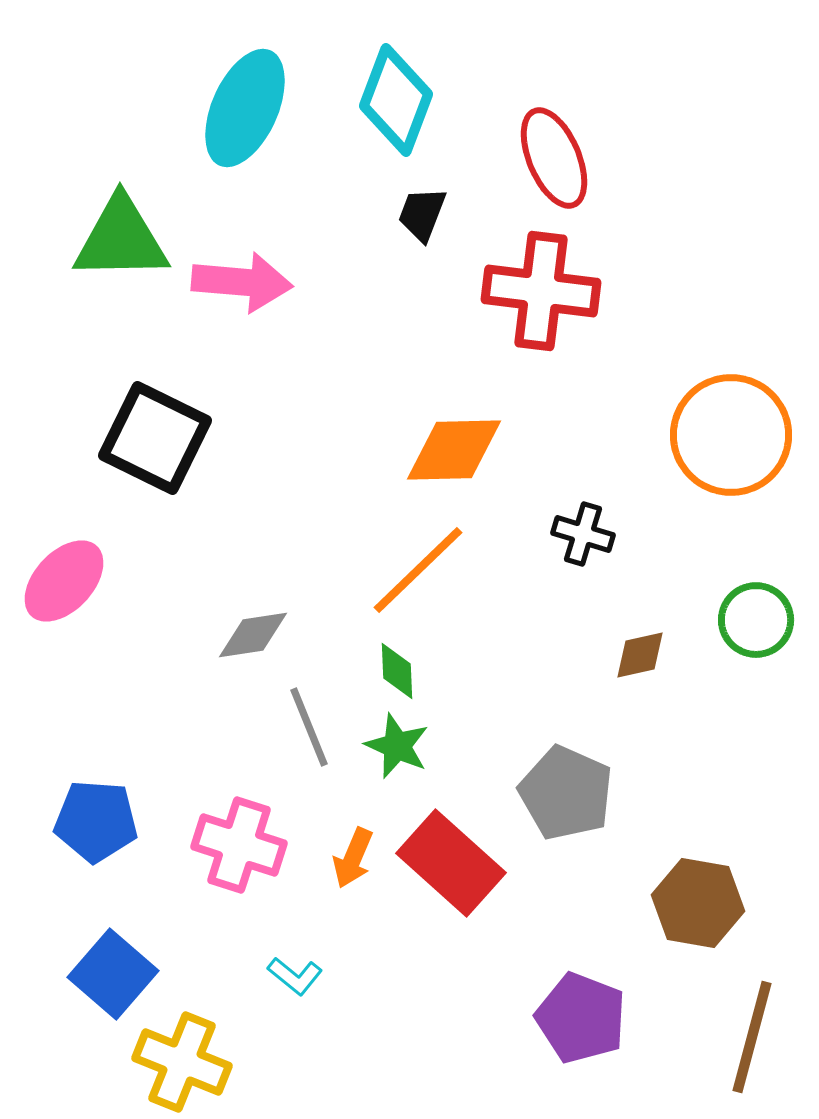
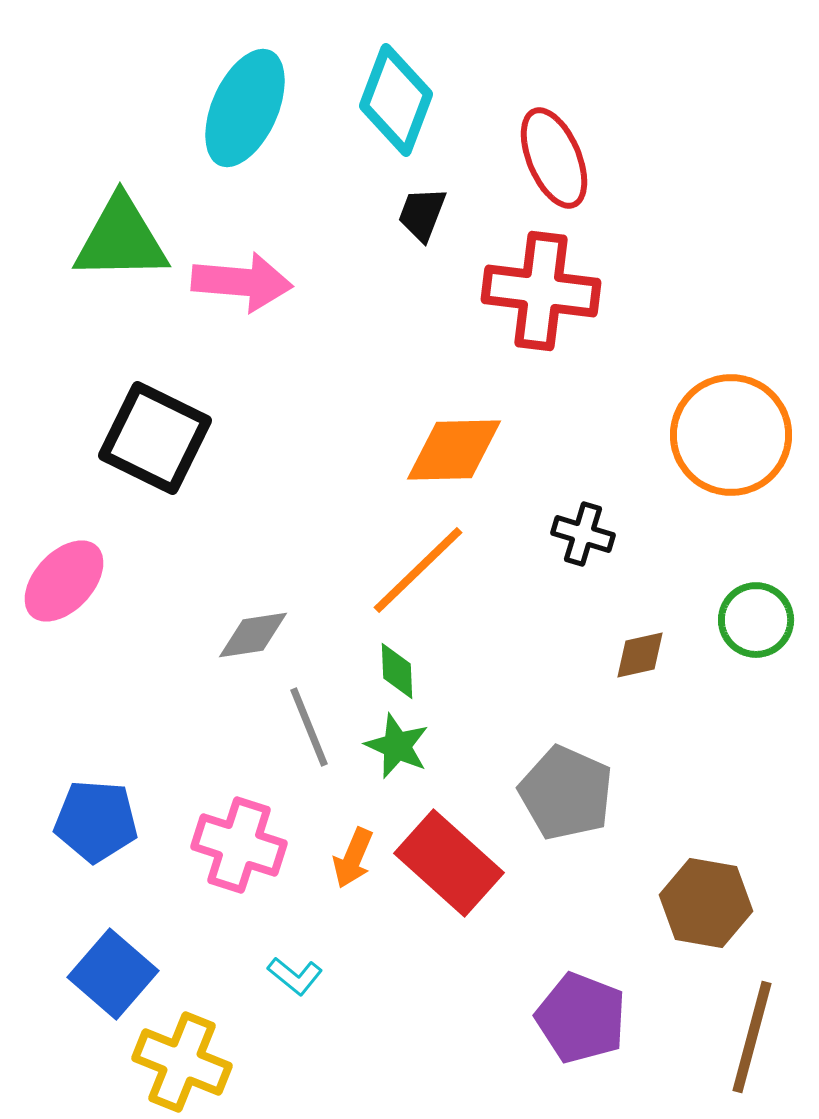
red rectangle: moved 2 px left
brown hexagon: moved 8 px right
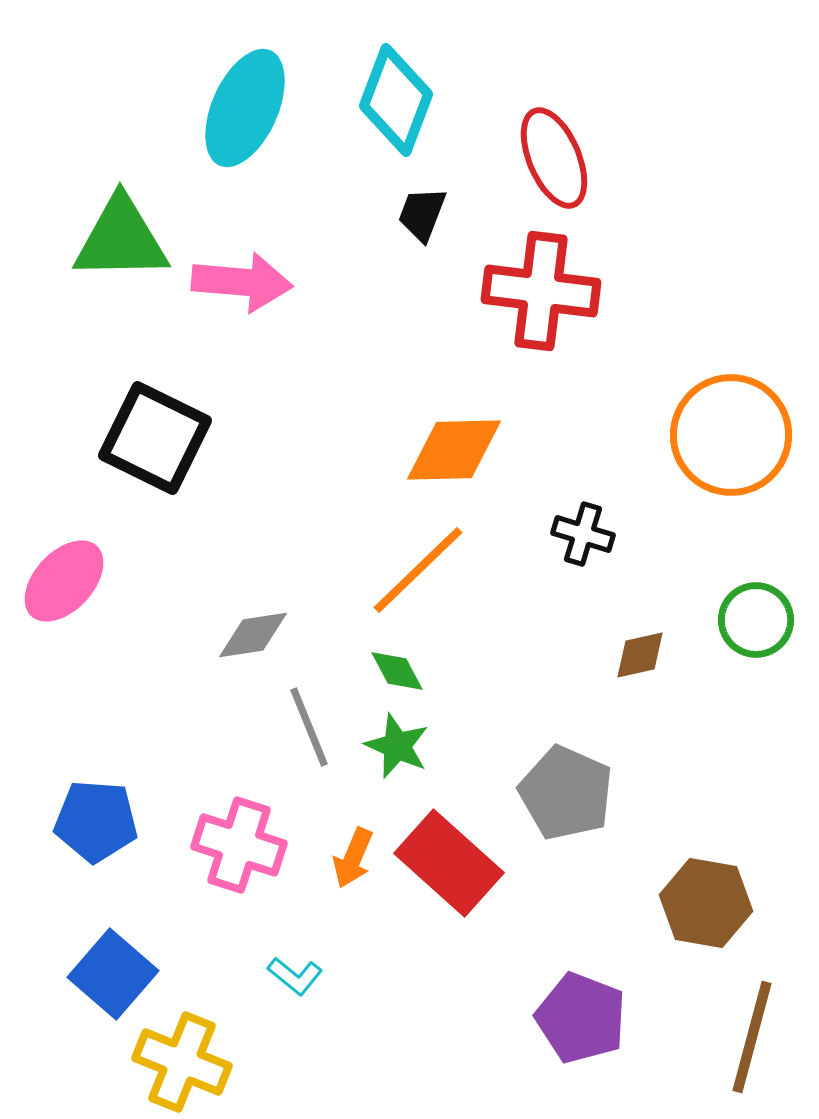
green diamond: rotated 26 degrees counterclockwise
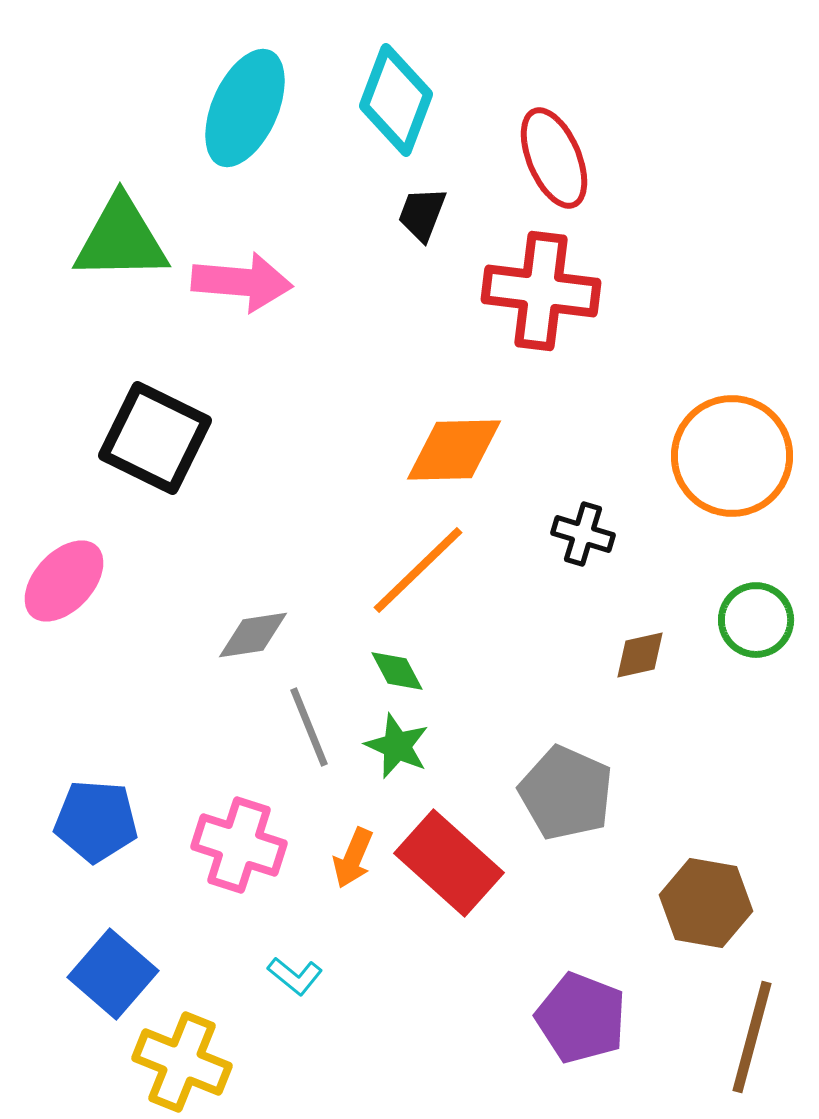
orange circle: moved 1 px right, 21 px down
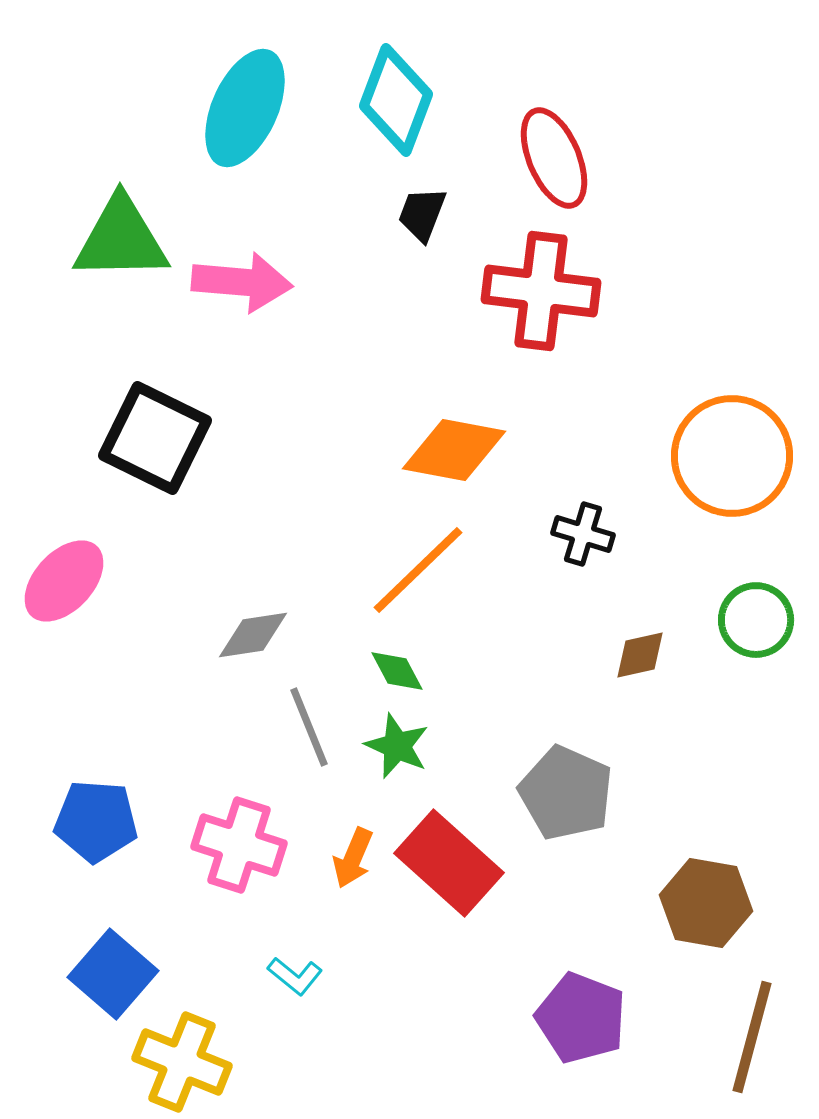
orange diamond: rotated 12 degrees clockwise
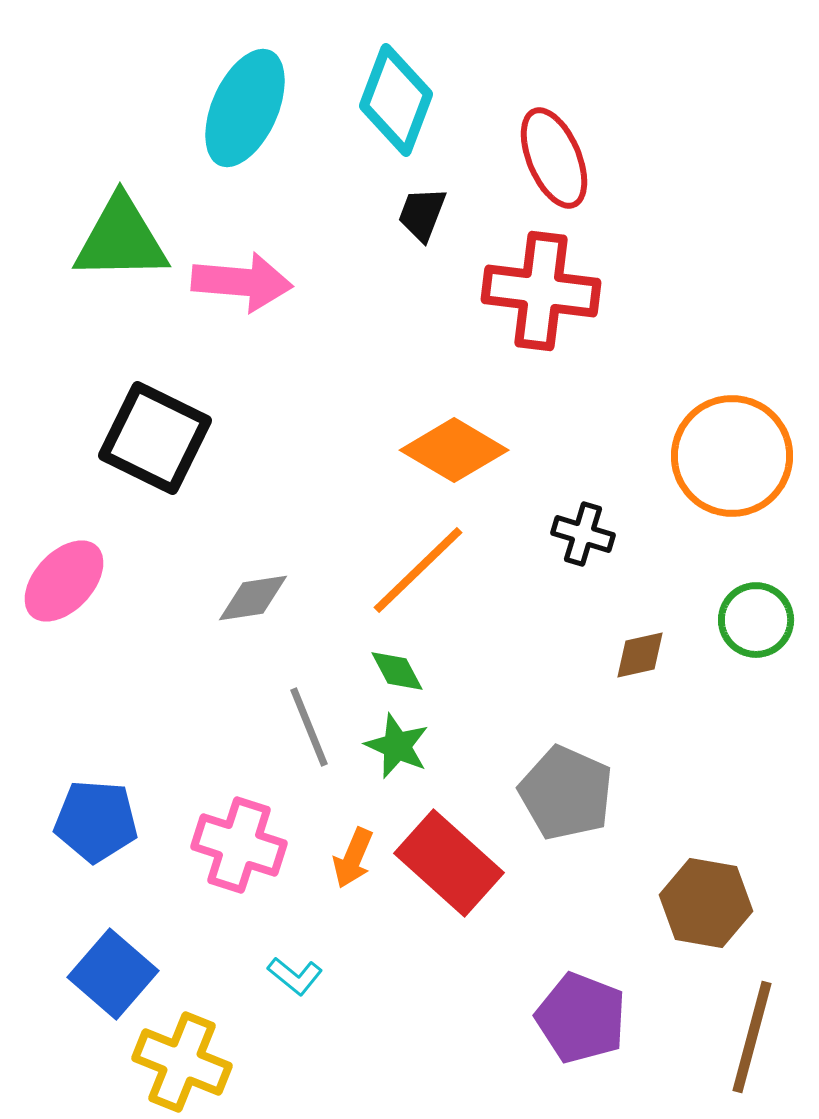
orange diamond: rotated 20 degrees clockwise
gray diamond: moved 37 px up
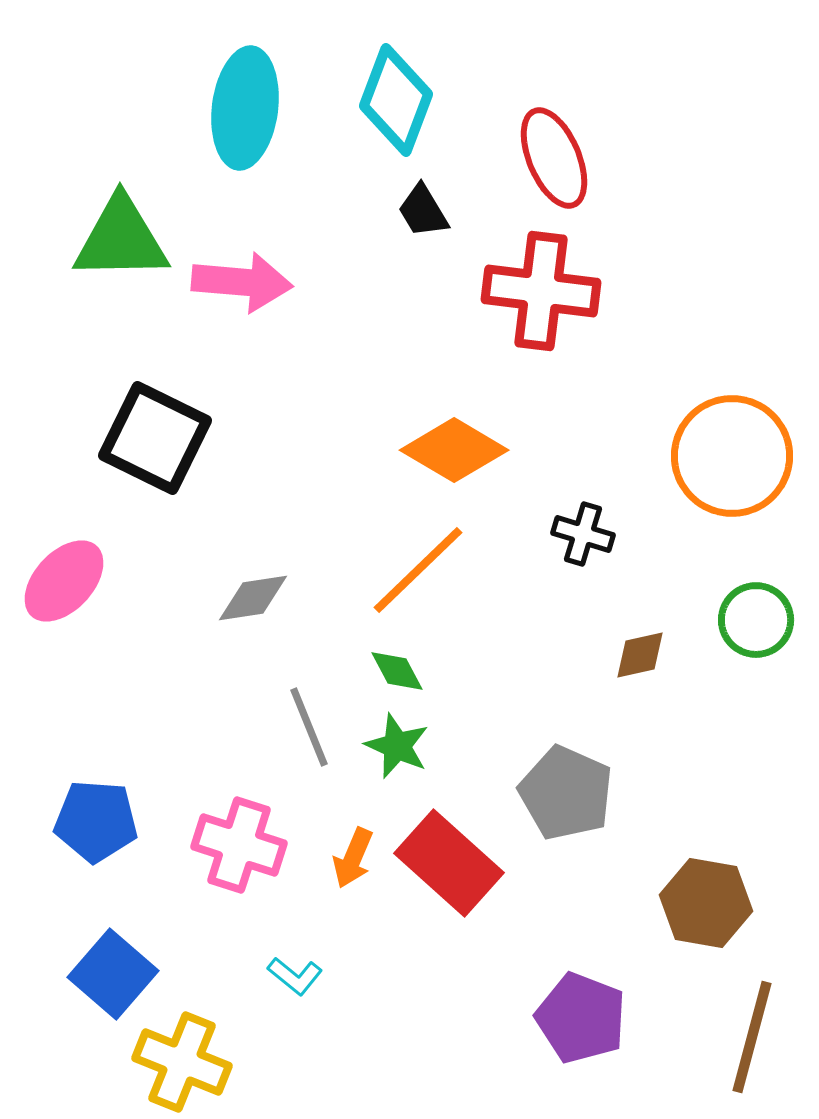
cyan ellipse: rotated 17 degrees counterclockwise
black trapezoid: moved 1 px right, 3 px up; rotated 52 degrees counterclockwise
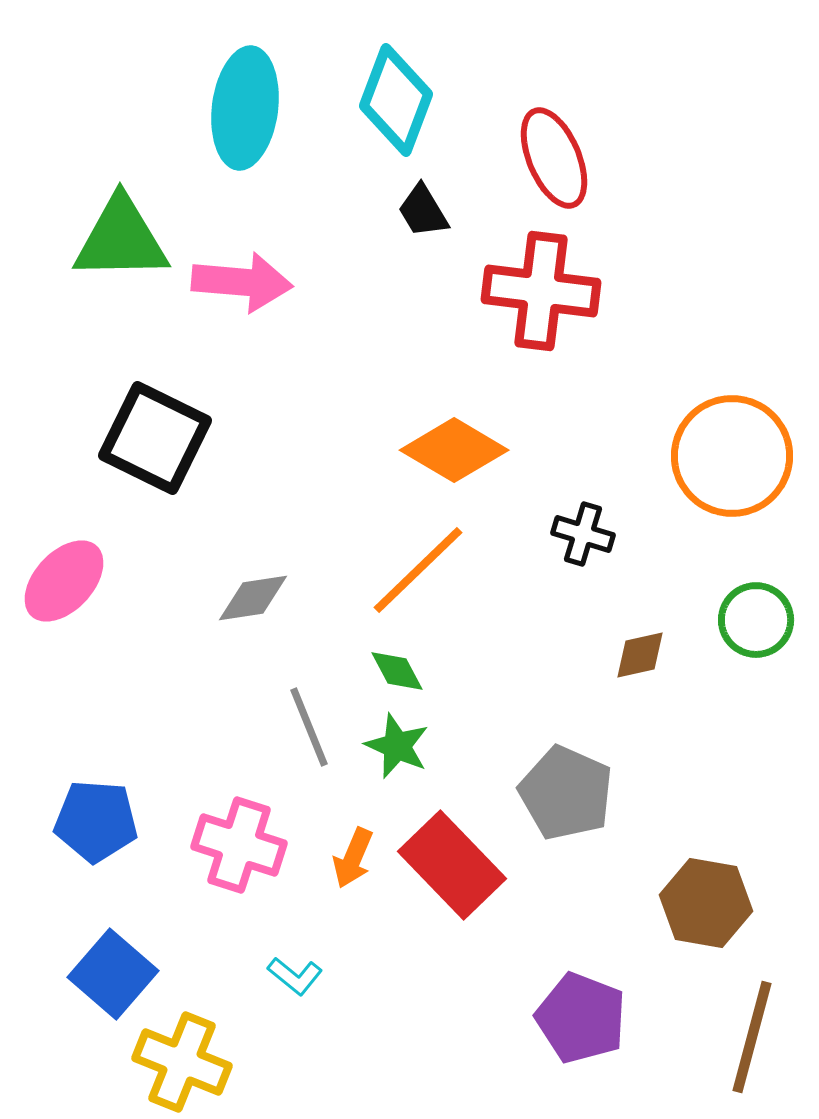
red rectangle: moved 3 px right, 2 px down; rotated 4 degrees clockwise
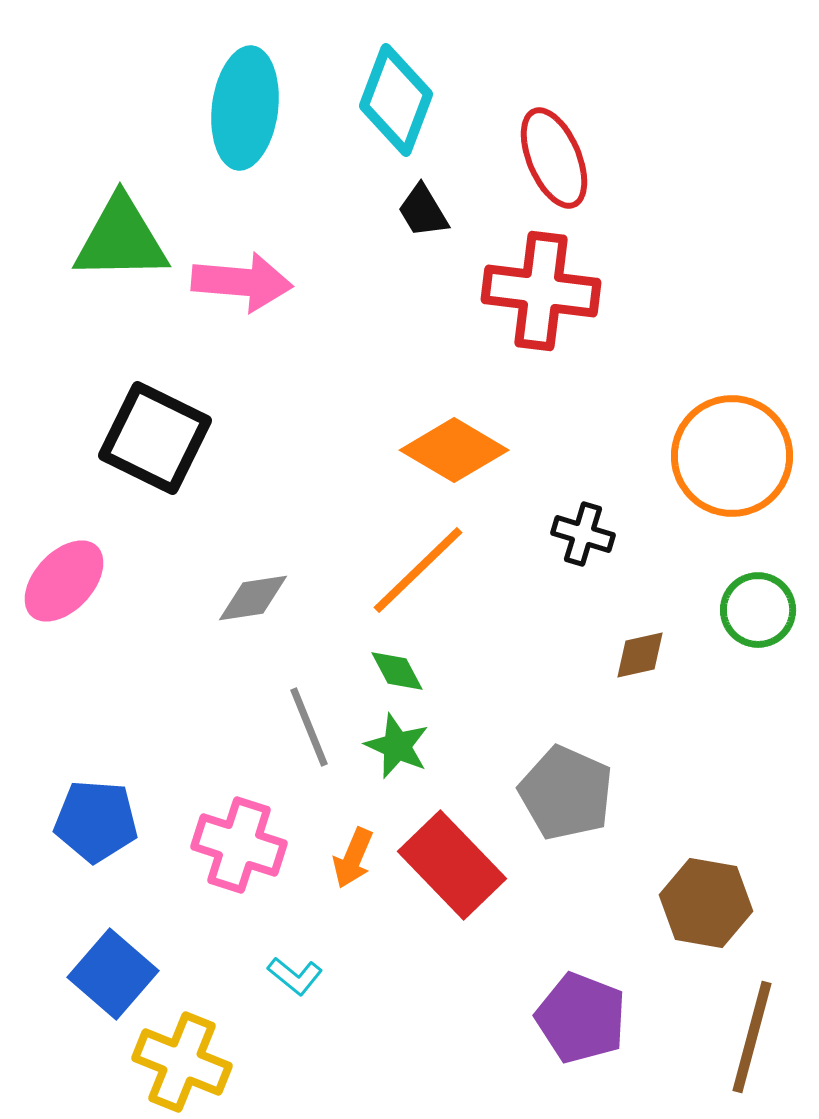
green circle: moved 2 px right, 10 px up
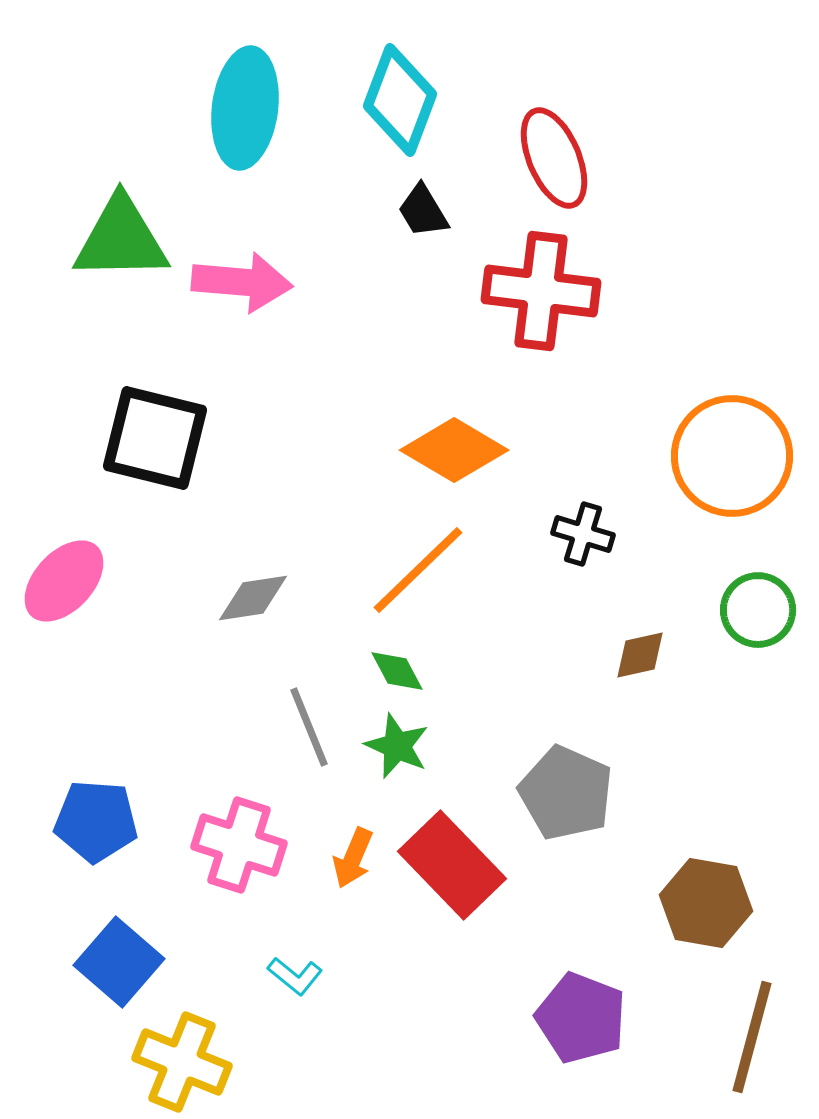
cyan diamond: moved 4 px right
black square: rotated 12 degrees counterclockwise
blue square: moved 6 px right, 12 px up
